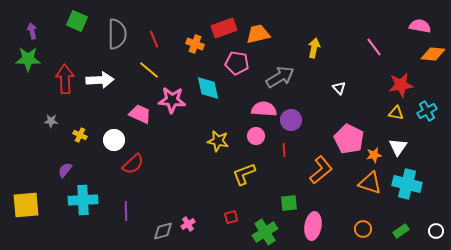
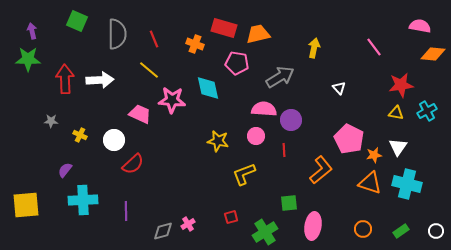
red rectangle at (224, 28): rotated 35 degrees clockwise
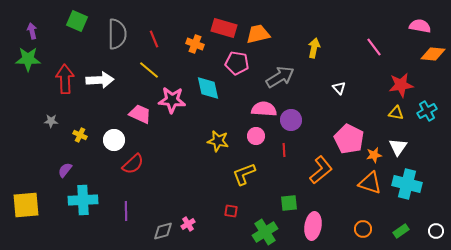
red square at (231, 217): moved 6 px up; rotated 24 degrees clockwise
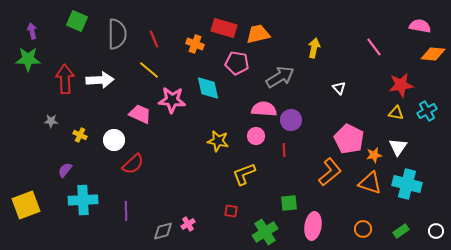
orange L-shape at (321, 170): moved 9 px right, 2 px down
yellow square at (26, 205): rotated 16 degrees counterclockwise
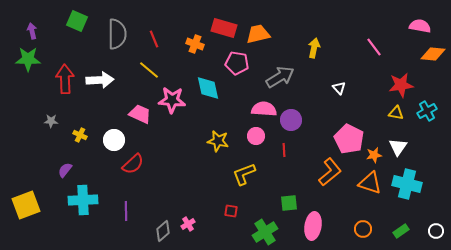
gray diamond at (163, 231): rotated 25 degrees counterclockwise
